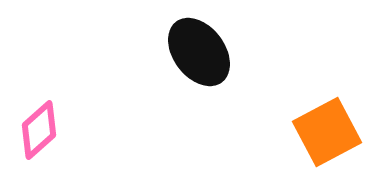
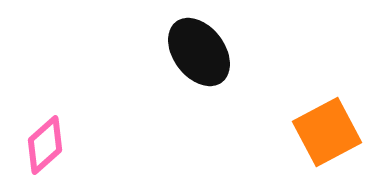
pink diamond: moved 6 px right, 15 px down
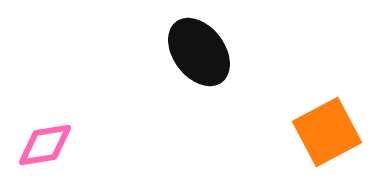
pink diamond: rotated 32 degrees clockwise
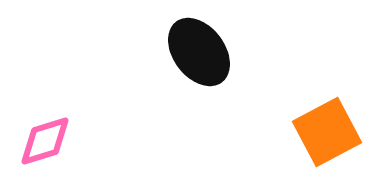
pink diamond: moved 4 px up; rotated 8 degrees counterclockwise
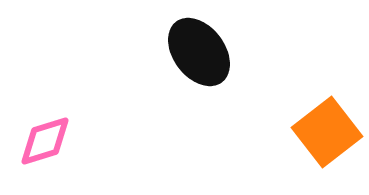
orange square: rotated 10 degrees counterclockwise
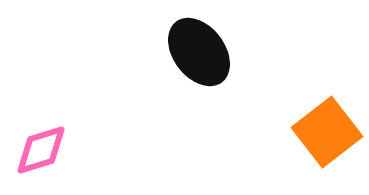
pink diamond: moved 4 px left, 9 px down
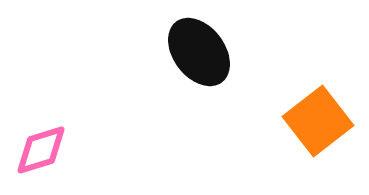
orange square: moved 9 px left, 11 px up
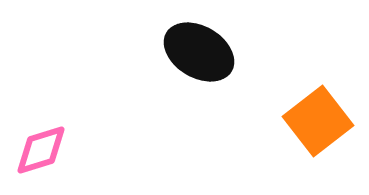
black ellipse: rotated 22 degrees counterclockwise
